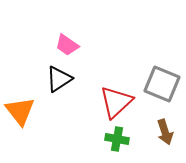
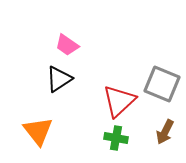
red triangle: moved 3 px right, 1 px up
orange triangle: moved 18 px right, 20 px down
brown arrow: rotated 45 degrees clockwise
green cross: moved 1 px left, 1 px up
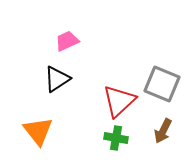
pink trapezoid: moved 4 px up; rotated 120 degrees clockwise
black triangle: moved 2 px left
brown arrow: moved 2 px left, 1 px up
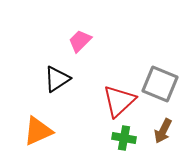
pink trapezoid: moved 13 px right; rotated 20 degrees counterclockwise
gray square: moved 2 px left
orange triangle: rotated 44 degrees clockwise
green cross: moved 8 px right
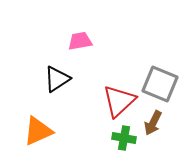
pink trapezoid: rotated 35 degrees clockwise
brown arrow: moved 10 px left, 8 px up
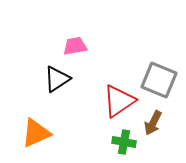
pink trapezoid: moved 5 px left, 5 px down
gray square: moved 1 px left, 4 px up
red triangle: rotated 9 degrees clockwise
orange triangle: moved 2 px left, 2 px down
green cross: moved 4 px down
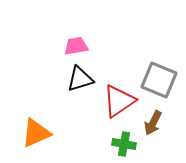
pink trapezoid: moved 1 px right
black triangle: moved 23 px right; rotated 16 degrees clockwise
green cross: moved 2 px down
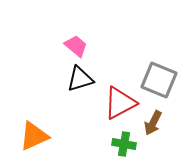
pink trapezoid: rotated 50 degrees clockwise
red triangle: moved 1 px right, 2 px down; rotated 6 degrees clockwise
orange triangle: moved 2 px left, 3 px down
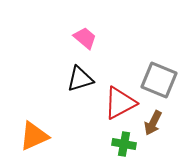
pink trapezoid: moved 9 px right, 8 px up
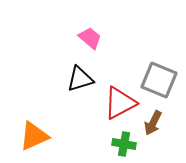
pink trapezoid: moved 5 px right
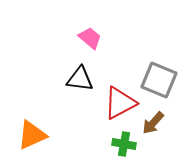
black triangle: rotated 24 degrees clockwise
brown arrow: rotated 15 degrees clockwise
orange triangle: moved 2 px left, 1 px up
